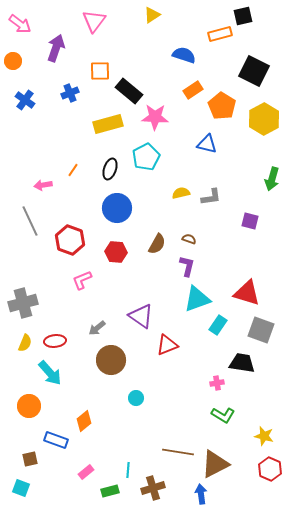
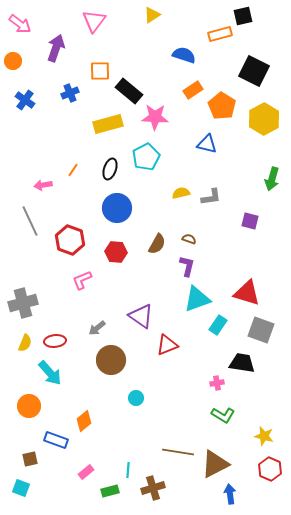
blue arrow at (201, 494): moved 29 px right
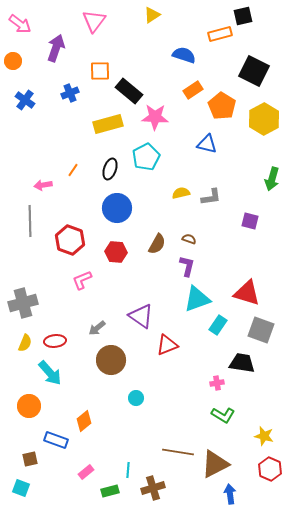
gray line at (30, 221): rotated 24 degrees clockwise
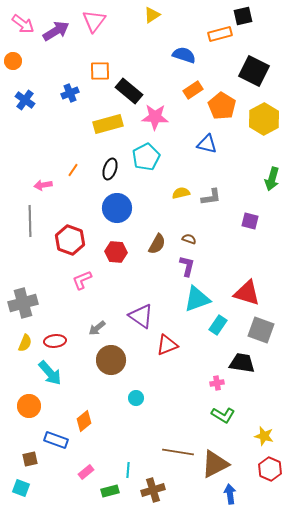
pink arrow at (20, 24): moved 3 px right
purple arrow at (56, 48): moved 17 px up; rotated 40 degrees clockwise
brown cross at (153, 488): moved 2 px down
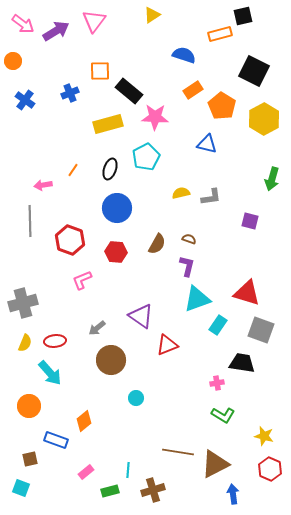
blue arrow at (230, 494): moved 3 px right
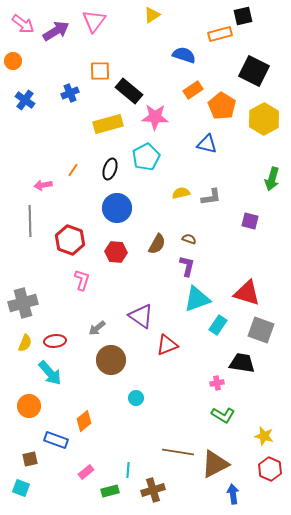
pink L-shape at (82, 280): rotated 130 degrees clockwise
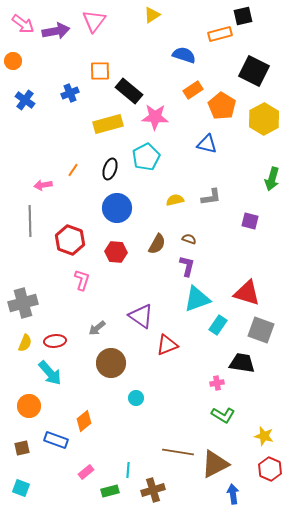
purple arrow at (56, 31): rotated 20 degrees clockwise
yellow semicircle at (181, 193): moved 6 px left, 7 px down
brown circle at (111, 360): moved 3 px down
brown square at (30, 459): moved 8 px left, 11 px up
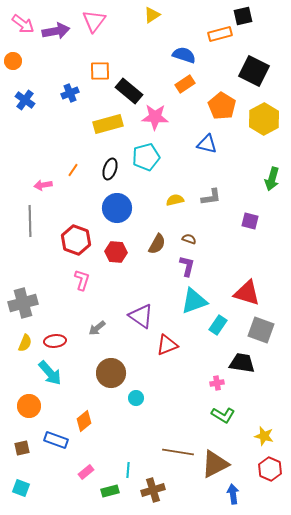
orange rectangle at (193, 90): moved 8 px left, 6 px up
cyan pentagon at (146, 157): rotated 12 degrees clockwise
red hexagon at (70, 240): moved 6 px right
cyan triangle at (197, 299): moved 3 px left, 2 px down
brown circle at (111, 363): moved 10 px down
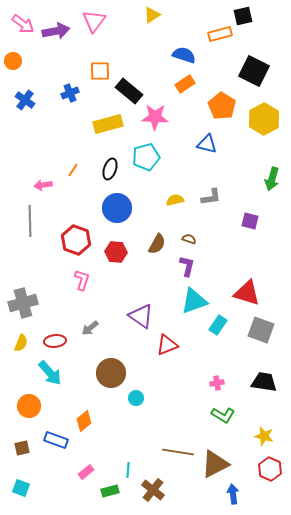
gray arrow at (97, 328): moved 7 px left
yellow semicircle at (25, 343): moved 4 px left
black trapezoid at (242, 363): moved 22 px right, 19 px down
brown cross at (153, 490): rotated 35 degrees counterclockwise
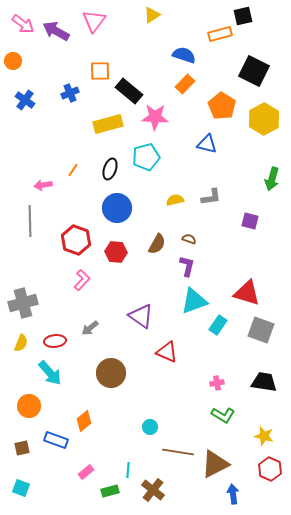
purple arrow at (56, 31): rotated 140 degrees counterclockwise
orange rectangle at (185, 84): rotated 12 degrees counterclockwise
pink L-shape at (82, 280): rotated 25 degrees clockwise
red triangle at (167, 345): moved 7 px down; rotated 45 degrees clockwise
cyan circle at (136, 398): moved 14 px right, 29 px down
